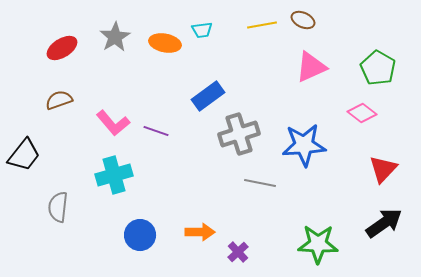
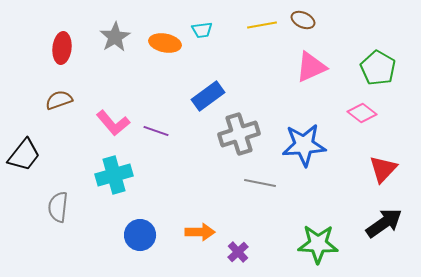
red ellipse: rotated 52 degrees counterclockwise
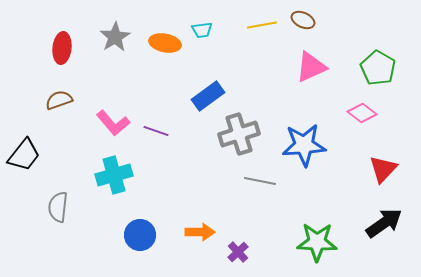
gray line: moved 2 px up
green star: moved 1 px left, 2 px up
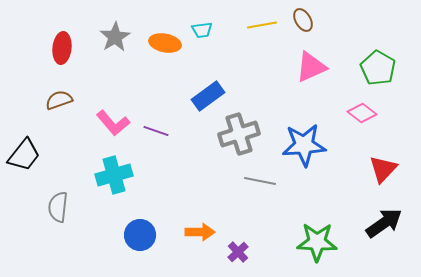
brown ellipse: rotated 35 degrees clockwise
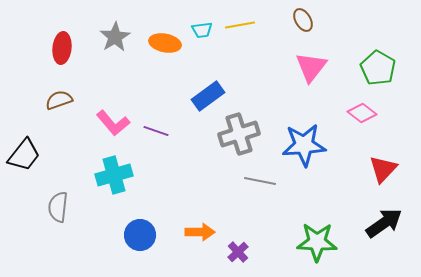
yellow line: moved 22 px left
pink triangle: rotated 28 degrees counterclockwise
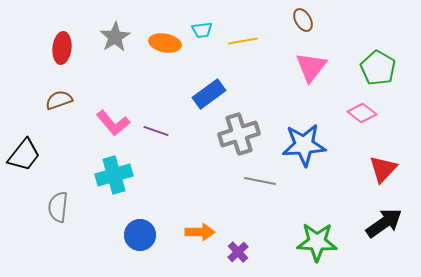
yellow line: moved 3 px right, 16 px down
blue rectangle: moved 1 px right, 2 px up
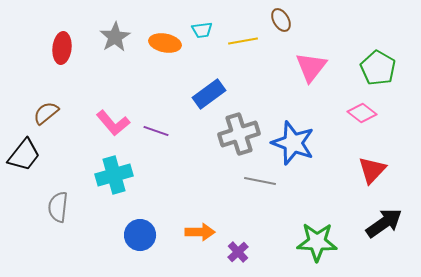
brown ellipse: moved 22 px left
brown semicircle: moved 13 px left, 13 px down; rotated 20 degrees counterclockwise
blue star: moved 11 px left, 2 px up; rotated 24 degrees clockwise
red triangle: moved 11 px left, 1 px down
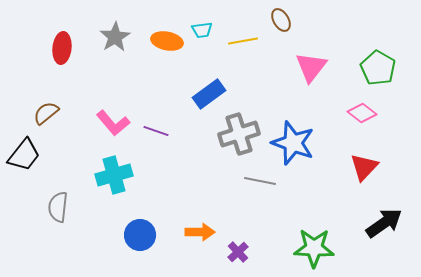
orange ellipse: moved 2 px right, 2 px up
red triangle: moved 8 px left, 3 px up
green star: moved 3 px left, 6 px down
